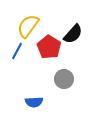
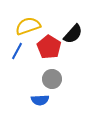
yellow semicircle: rotated 35 degrees clockwise
gray circle: moved 12 px left
blue semicircle: moved 6 px right, 2 px up
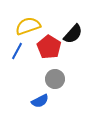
gray circle: moved 3 px right
blue semicircle: moved 1 px down; rotated 24 degrees counterclockwise
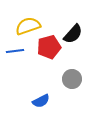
red pentagon: rotated 25 degrees clockwise
blue line: moved 2 px left; rotated 54 degrees clockwise
gray circle: moved 17 px right
blue semicircle: moved 1 px right
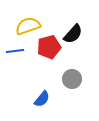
blue semicircle: moved 1 px right, 2 px up; rotated 24 degrees counterclockwise
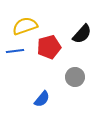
yellow semicircle: moved 3 px left
black semicircle: moved 9 px right
gray circle: moved 3 px right, 2 px up
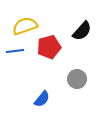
black semicircle: moved 3 px up
gray circle: moved 2 px right, 2 px down
